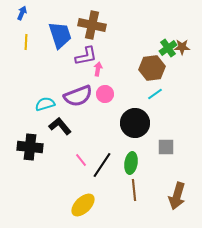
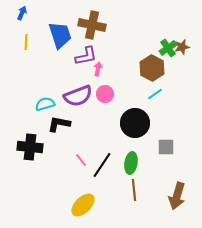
brown star: rotated 14 degrees counterclockwise
brown hexagon: rotated 25 degrees counterclockwise
black L-shape: moved 1 px left, 2 px up; rotated 40 degrees counterclockwise
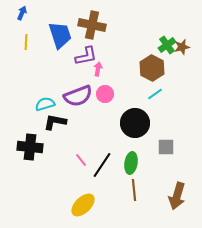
green cross: moved 1 px left, 3 px up
black L-shape: moved 4 px left, 2 px up
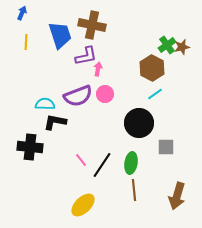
cyan semicircle: rotated 18 degrees clockwise
black circle: moved 4 px right
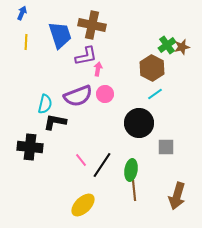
cyan semicircle: rotated 102 degrees clockwise
green ellipse: moved 7 px down
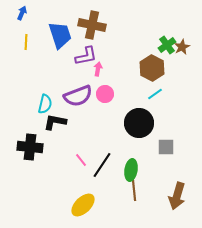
brown star: rotated 14 degrees counterclockwise
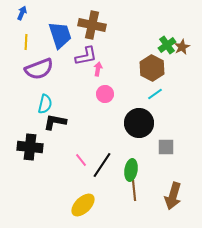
purple semicircle: moved 39 px left, 27 px up
brown arrow: moved 4 px left
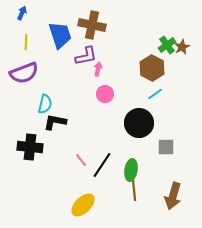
purple semicircle: moved 15 px left, 4 px down
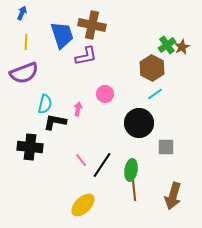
blue trapezoid: moved 2 px right
pink arrow: moved 20 px left, 40 px down
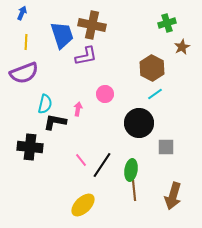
green cross: moved 22 px up; rotated 18 degrees clockwise
